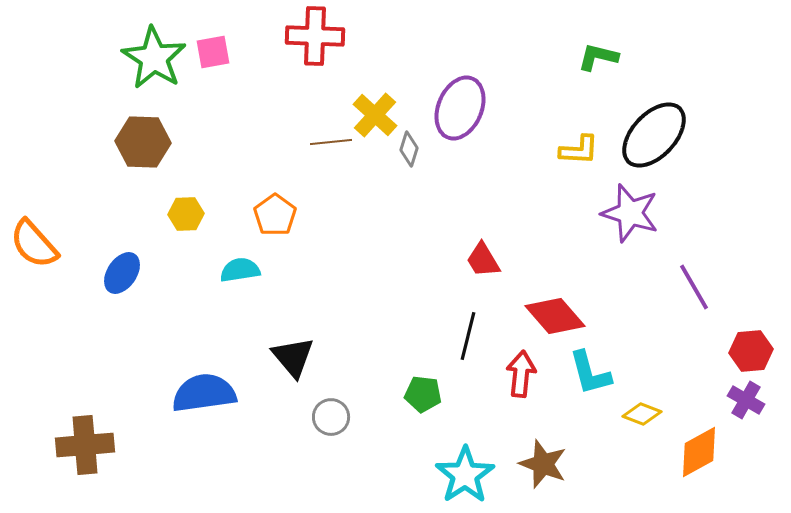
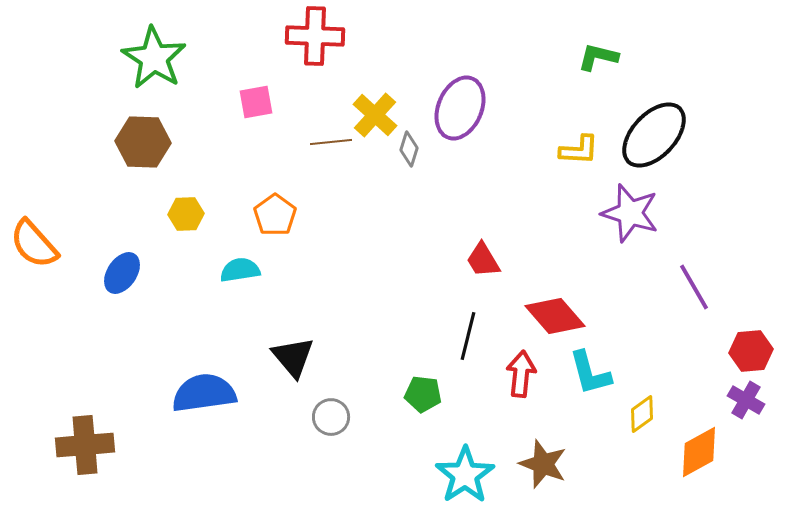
pink square: moved 43 px right, 50 px down
yellow diamond: rotated 57 degrees counterclockwise
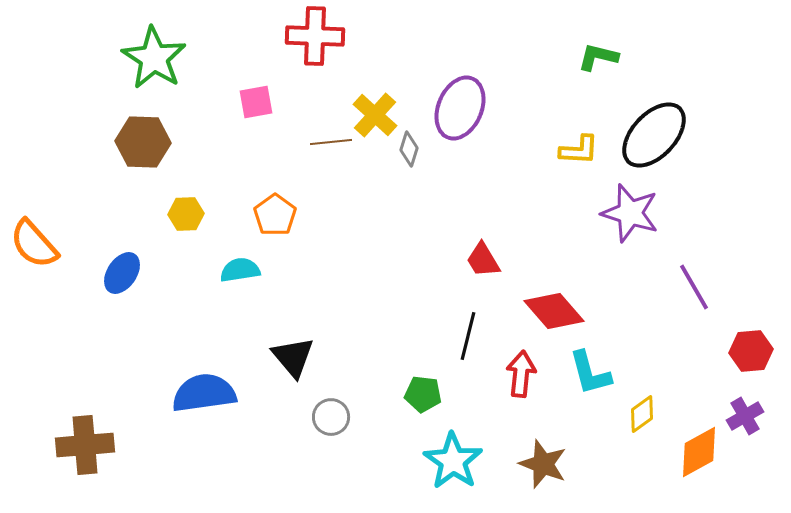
red diamond: moved 1 px left, 5 px up
purple cross: moved 1 px left, 16 px down; rotated 30 degrees clockwise
cyan star: moved 12 px left, 14 px up; rotated 4 degrees counterclockwise
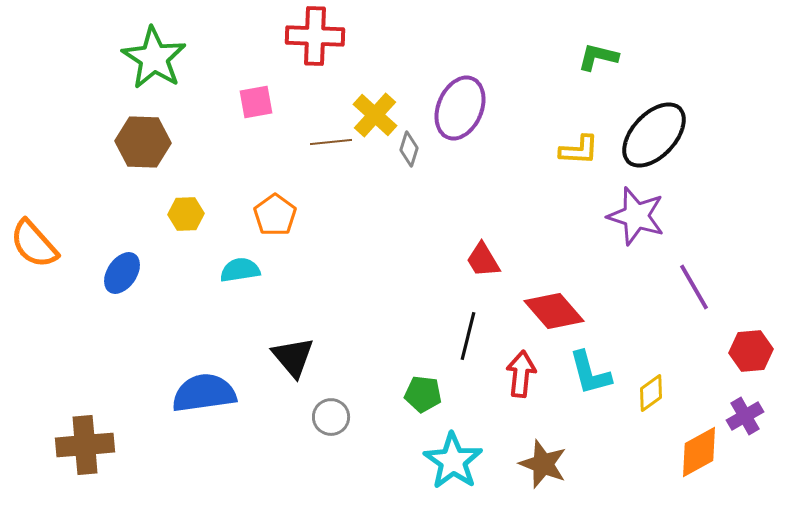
purple star: moved 6 px right, 3 px down
yellow diamond: moved 9 px right, 21 px up
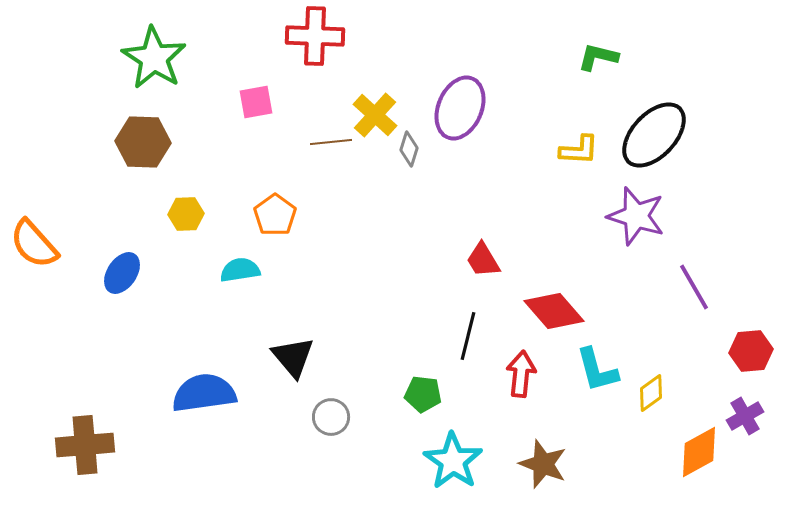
cyan L-shape: moved 7 px right, 3 px up
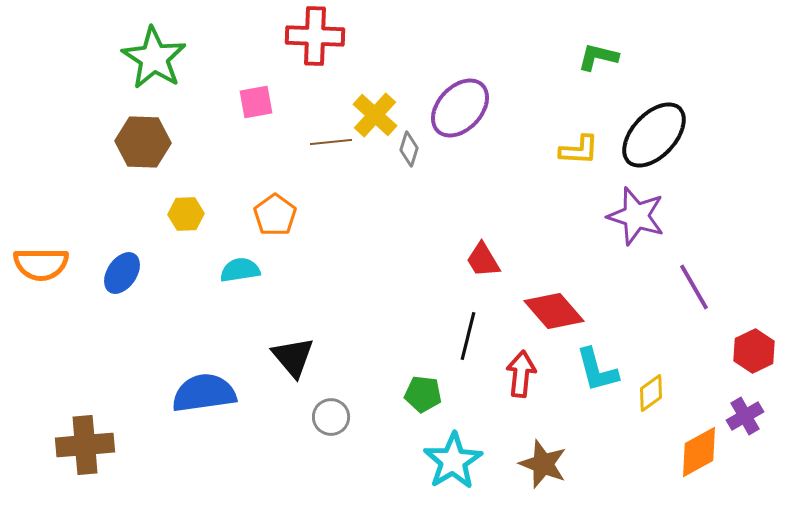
purple ellipse: rotated 20 degrees clockwise
orange semicircle: moved 7 px right, 20 px down; rotated 48 degrees counterclockwise
red hexagon: moved 3 px right; rotated 21 degrees counterclockwise
cyan star: rotated 6 degrees clockwise
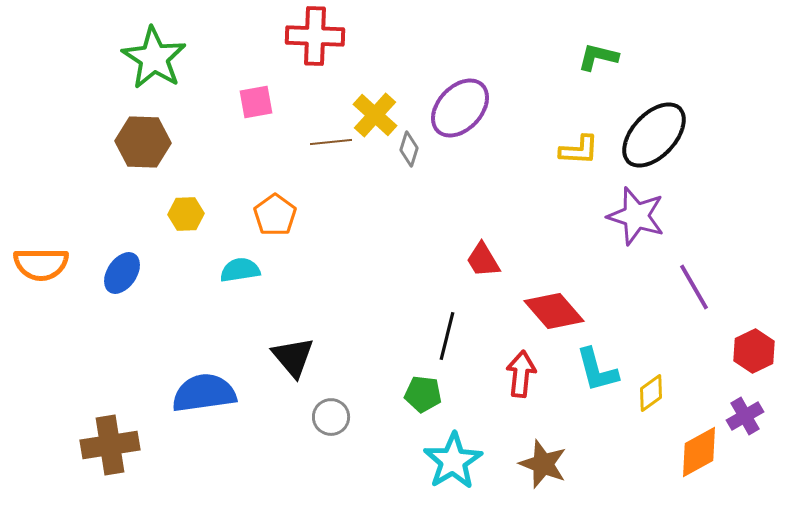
black line: moved 21 px left
brown cross: moved 25 px right; rotated 4 degrees counterclockwise
